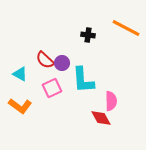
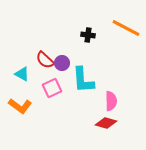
cyan triangle: moved 2 px right
red diamond: moved 5 px right, 5 px down; rotated 45 degrees counterclockwise
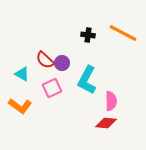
orange line: moved 3 px left, 5 px down
cyan L-shape: moved 4 px right; rotated 32 degrees clockwise
red diamond: rotated 10 degrees counterclockwise
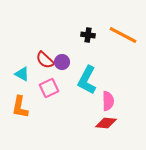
orange line: moved 2 px down
purple circle: moved 1 px up
pink square: moved 3 px left
pink semicircle: moved 3 px left
orange L-shape: moved 1 px down; rotated 65 degrees clockwise
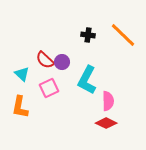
orange line: rotated 16 degrees clockwise
cyan triangle: rotated 14 degrees clockwise
red diamond: rotated 20 degrees clockwise
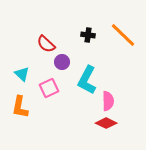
red semicircle: moved 1 px right, 16 px up
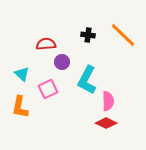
red semicircle: rotated 132 degrees clockwise
pink square: moved 1 px left, 1 px down
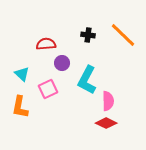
purple circle: moved 1 px down
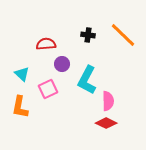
purple circle: moved 1 px down
